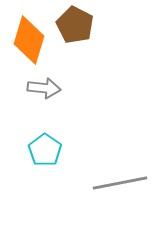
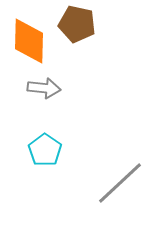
brown pentagon: moved 2 px right, 1 px up; rotated 15 degrees counterclockwise
orange diamond: moved 1 px down; rotated 15 degrees counterclockwise
gray line: rotated 32 degrees counterclockwise
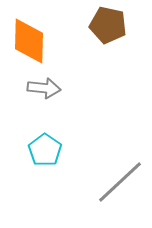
brown pentagon: moved 31 px right, 1 px down
gray line: moved 1 px up
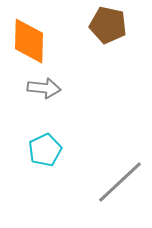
cyan pentagon: rotated 12 degrees clockwise
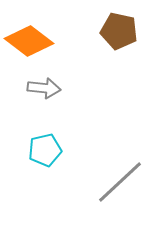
brown pentagon: moved 11 px right, 6 px down
orange diamond: rotated 54 degrees counterclockwise
cyan pentagon: rotated 12 degrees clockwise
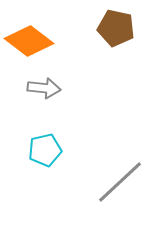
brown pentagon: moved 3 px left, 3 px up
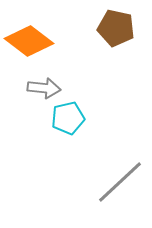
cyan pentagon: moved 23 px right, 32 px up
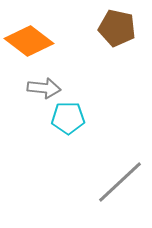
brown pentagon: moved 1 px right
cyan pentagon: rotated 12 degrees clockwise
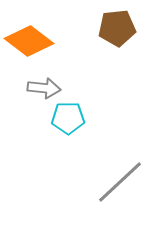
brown pentagon: rotated 18 degrees counterclockwise
